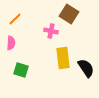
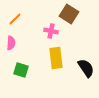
yellow rectangle: moved 7 px left
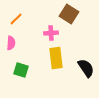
orange line: moved 1 px right
pink cross: moved 2 px down; rotated 16 degrees counterclockwise
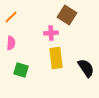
brown square: moved 2 px left, 1 px down
orange line: moved 5 px left, 2 px up
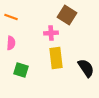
orange line: rotated 64 degrees clockwise
